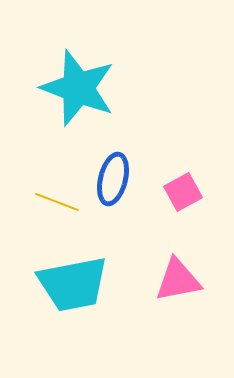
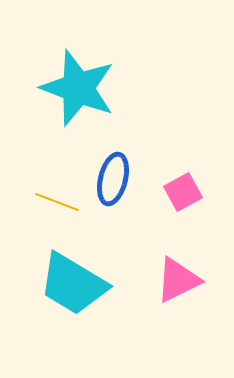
pink triangle: rotated 15 degrees counterclockwise
cyan trapezoid: rotated 42 degrees clockwise
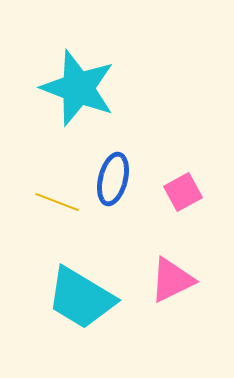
pink triangle: moved 6 px left
cyan trapezoid: moved 8 px right, 14 px down
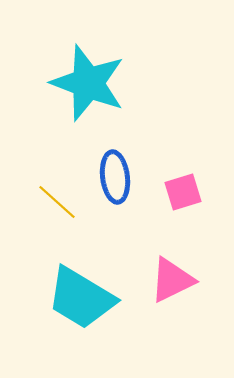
cyan star: moved 10 px right, 5 px up
blue ellipse: moved 2 px right, 2 px up; rotated 21 degrees counterclockwise
pink square: rotated 12 degrees clockwise
yellow line: rotated 21 degrees clockwise
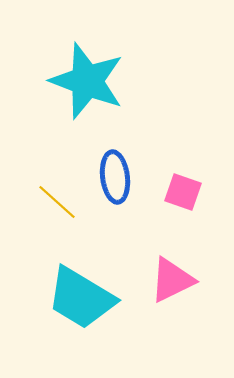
cyan star: moved 1 px left, 2 px up
pink square: rotated 36 degrees clockwise
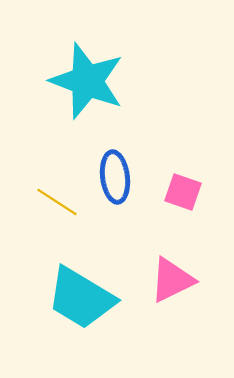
yellow line: rotated 9 degrees counterclockwise
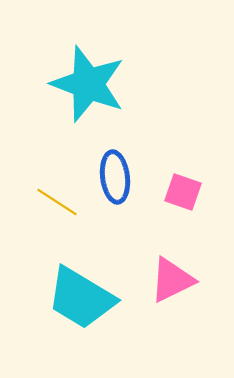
cyan star: moved 1 px right, 3 px down
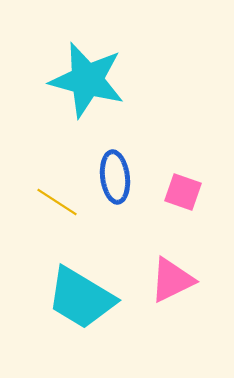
cyan star: moved 1 px left, 4 px up; rotated 6 degrees counterclockwise
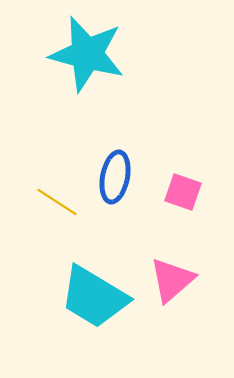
cyan star: moved 26 px up
blue ellipse: rotated 18 degrees clockwise
pink triangle: rotated 15 degrees counterclockwise
cyan trapezoid: moved 13 px right, 1 px up
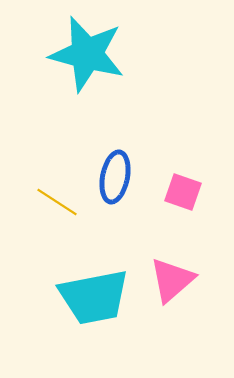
cyan trapezoid: rotated 42 degrees counterclockwise
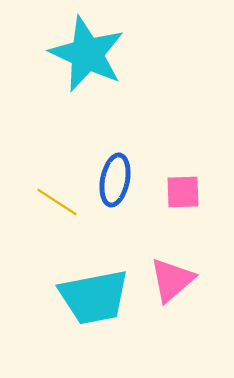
cyan star: rotated 10 degrees clockwise
blue ellipse: moved 3 px down
pink square: rotated 21 degrees counterclockwise
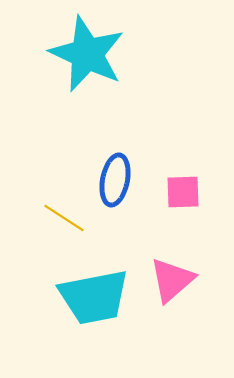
yellow line: moved 7 px right, 16 px down
